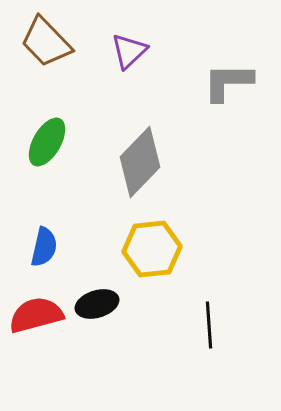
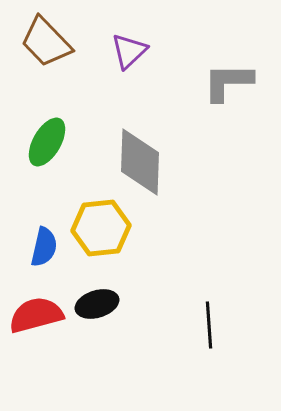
gray diamond: rotated 42 degrees counterclockwise
yellow hexagon: moved 51 px left, 21 px up
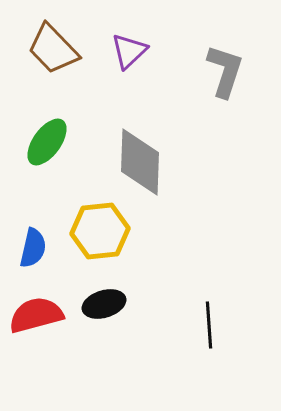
brown trapezoid: moved 7 px right, 7 px down
gray L-shape: moved 3 px left, 11 px up; rotated 108 degrees clockwise
green ellipse: rotated 6 degrees clockwise
yellow hexagon: moved 1 px left, 3 px down
blue semicircle: moved 11 px left, 1 px down
black ellipse: moved 7 px right
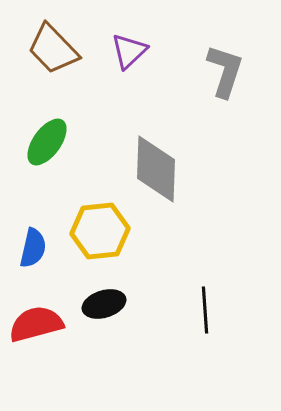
gray diamond: moved 16 px right, 7 px down
red semicircle: moved 9 px down
black line: moved 4 px left, 15 px up
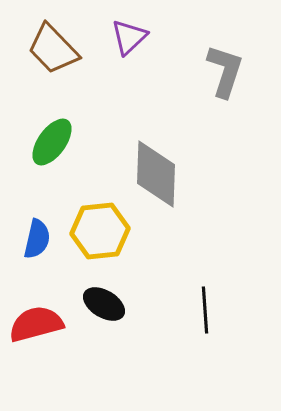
purple triangle: moved 14 px up
green ellipse: moved 5 px right
gray diamond: moved 5 px down
blue semicircle: moved 4 px right, 9 px up
black ellipse: rotated 48 degrees clockwise
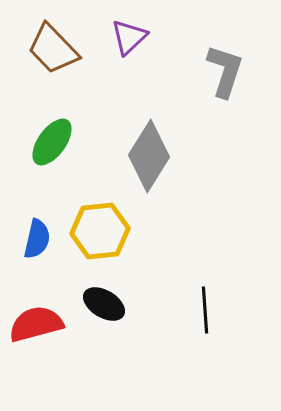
gray diamond: moved 7 px left, 18 px up; rotated 30 degrees clockwise
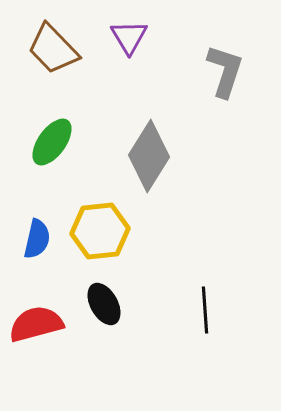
purple triangle: rotated 18 degrees counterclockwise
black ellipse: rotated 30 degrees clockwise
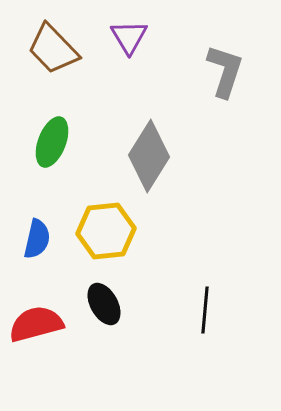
green ellipse: rotated 15 degrees counterclockwise
yellow hexagon: moved 6 px right
black line: rotated 9 degrees clockwise
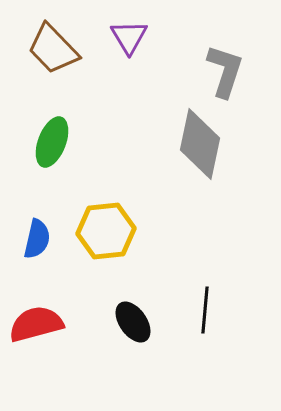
gray diamond: moved 51 px right, 12 px up; rotated 20 degrees counterclockwise
black ellipse: moved 29 px right, 18 px down; rotated 6 degrees counterclockwise
